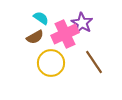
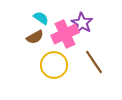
yellow circle: moved 3 px right, 2 px down
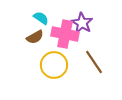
pink cross: rotated 36 degrees clockwise
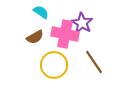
cyan semicircle: moved 6 px up
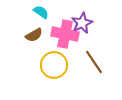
purple star: rotated 15 degrees clockwise
brown semicircle: moved 1 px left, 2 px up
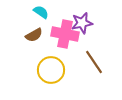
purple star: rotated 15 degrees clockwise
yellow circle: moved 3 px left, 5 px down
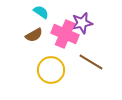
pink cross: rotated 12 degrees clockwise
brown line: moved 3 px left; rotated 25 degrees counterclockwise
